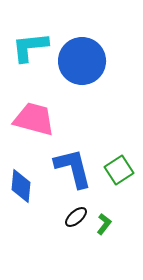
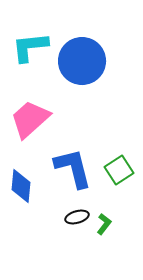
pink trapezoid: moved 4 px left; rotated 57 degrees counterclockwise
black ellipse: moved 1 px right; rotated 25 degrees clockwise
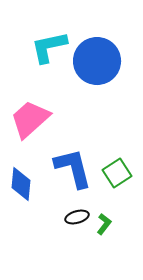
cyan L-shape: moved 19 px right; rotated 6 degrees counterclockwise
blue circle: moved 15 px right
green square: moved 2 px left, 3 px down
blue diamond: moved 2 px up
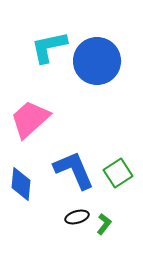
blue L-shape: moved 1 px right, 2 px down; rotated 9 degrees counterclockwise
green square: moved 1 px right
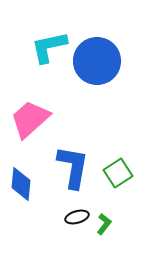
blue L-shape: moved 1 px left, 3 px up; rotated 33 degrees clockwise
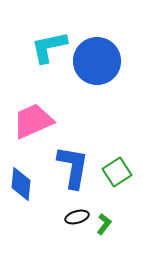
pink trapezoid: moved 3 px right, 2 px down; rotated 18 degrees clockwise
green square: moved 1 px left, 1 px up
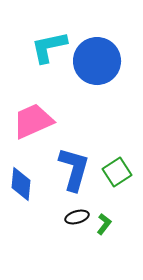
blue L-shape: moved 1 px right, 2 px down; rotated 6 degrees clockwise
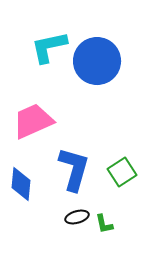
green square: moved 5 px right
green L-shape: rotated 130 degrees clockwise
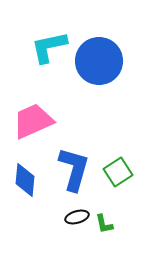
blue circle: moved 2 px right
green square: moved 4 px left
blue diamond: moved 4 px right, 4 px up
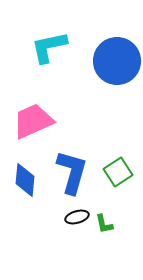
blue circle: moved 18 px right
blue L-shape: moved 2 px left, 3 px down
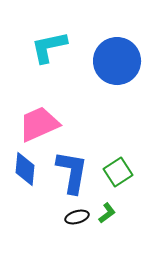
pink trapezoid: moved 6 px right, 3 px down
blue L-shape: rotated 6 degrees counterclockwise
blue diamond: moved 11 px up
green L-shape: moved 3 px right, 11 px up; rotated 115 degrees counterclockwise
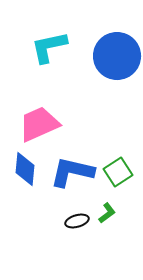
blue circle: moved 5 px up
blue L-shape: rotated 87 degrees counterclockwise
black ellipse: moved 4 px down
